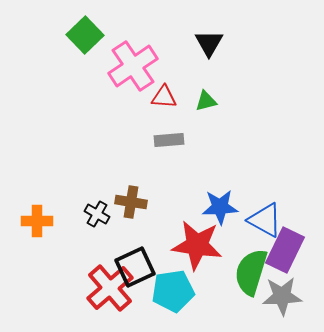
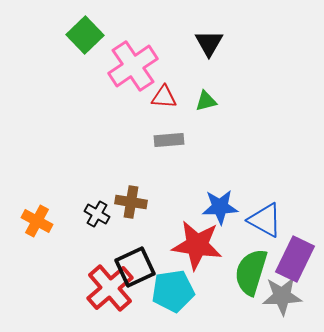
orange cross: rotated 28 degrees clockwise
purple rectangle: moved 10 px right, 9 px down
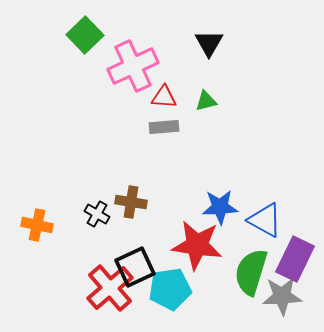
pink cross: rotated 9 degrees clockwise
gray rectangle: moved 5 px left, 13 px up
orange cross: moved 4 px down; rotated 16 degrees counterclockwise
cyan pentagon: moved 3 px left, 2 px up
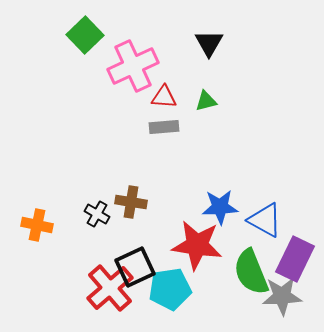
green semicircle: rotated 39 degrees counterclockwise
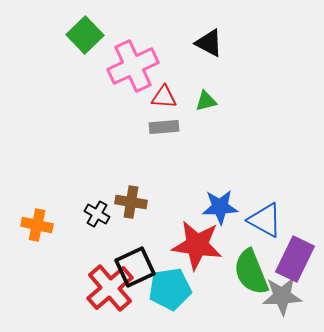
black triangle: rotated 32 degrees counterclockwise
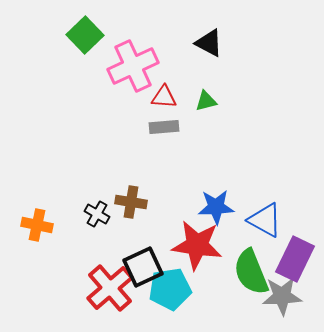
blue star: moved 4 px left
black square: moved 8 px right
